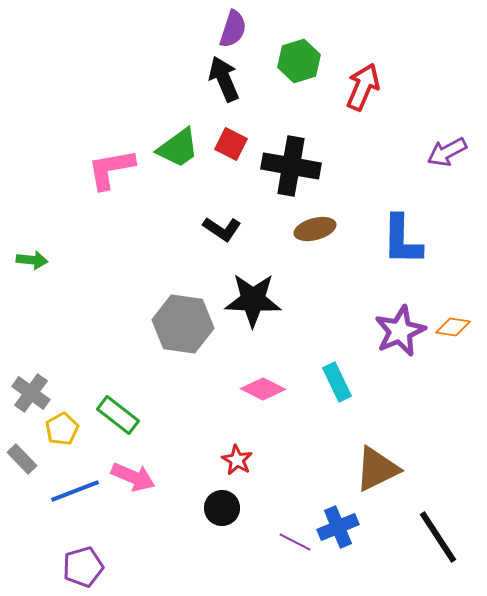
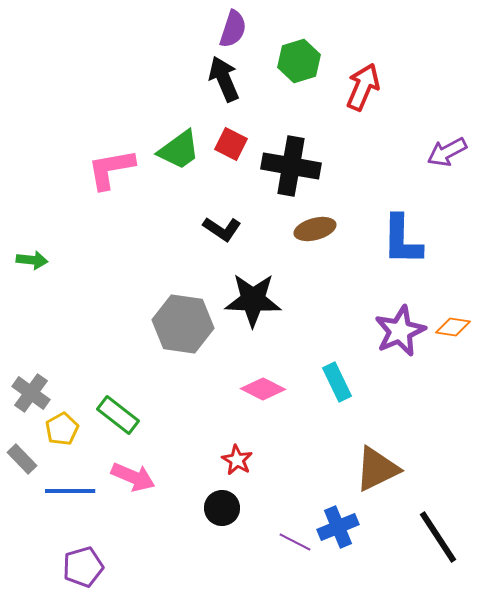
green trapezoid: moved 1 px right, 2 px down
blue line: moved 5 px left; rotated 21 degrees clockwise
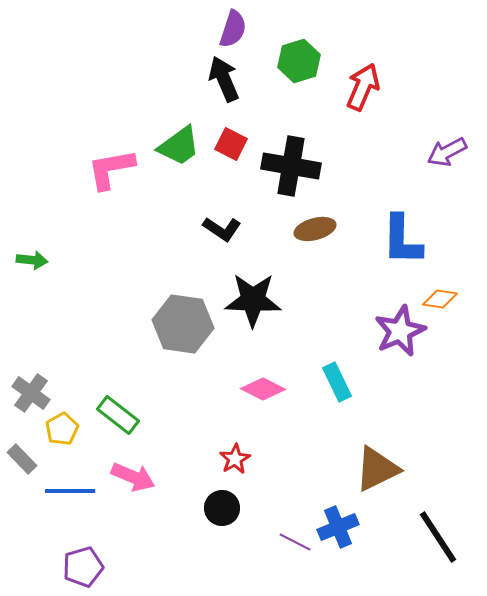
green trapezoid: moved 4 px up
orange diamond: moved 13 px left, 28 px up
red star: moved 2 px left, 1 px up; rotated 12 degrees clockwise
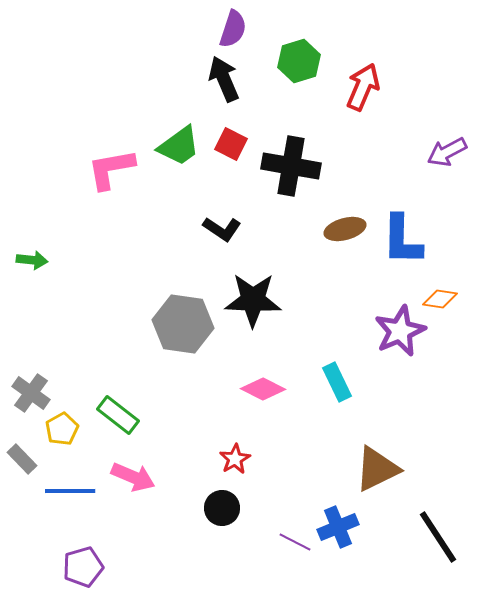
brown ellipse: moved 30 px right
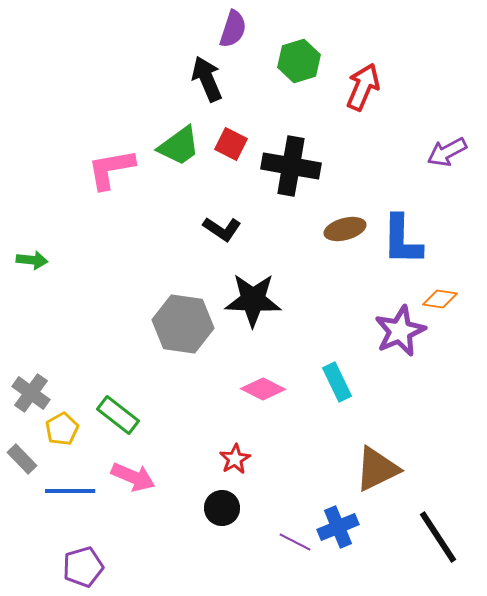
black arrow: moved 17 px left
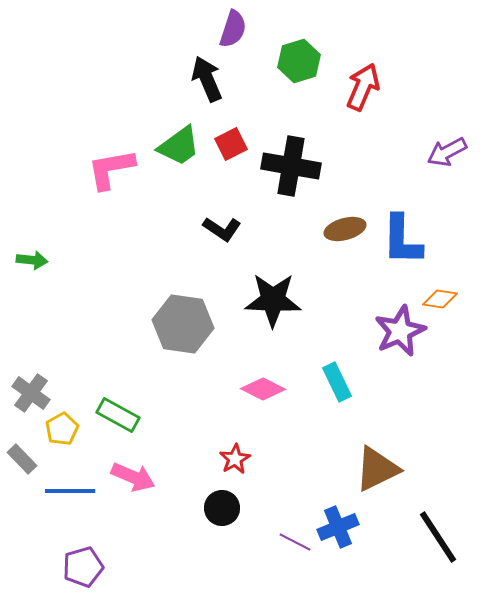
red square: rotated 36 degrees clockwise
black star: moved 20 px right
green rectangle: rotated 9 degrees counterclockwise
